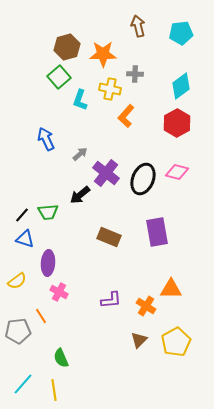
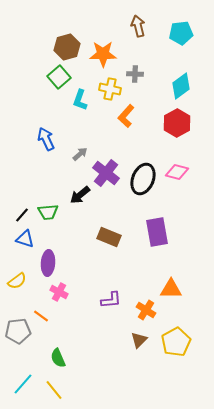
orange cross: moved 4 px down
orange line: rotated 21 degrees counterclockwise
green semicircle: moved 3 px left
yellow line: rotated 30 degrees counterclockwise
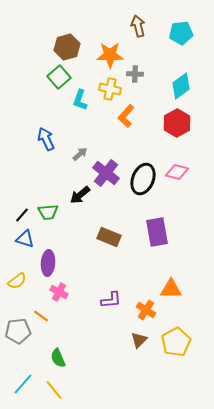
orange star: moved 7 px right, 1 px down
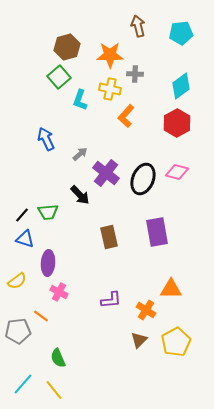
black arrow: rotated 95 degrees counterclockwise
brown rectangle: rotated 55 degrees clockwise
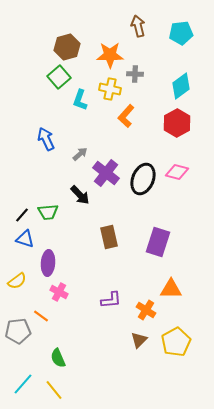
purple rectangle: moved 1 px right, 10 px down; rotated 28 degrees clockwise
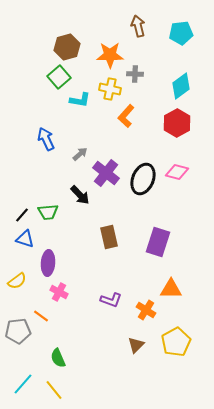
cyan L-shape: rotated 100 degrees counterclockwise
purple L-shape: rotated 25 degrees clockwise
brown triangle: moved 3 px left, 5 px down
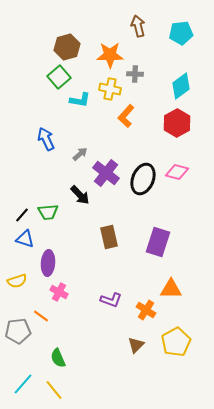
yellow semicircle: rotated 18 degrees clockwise
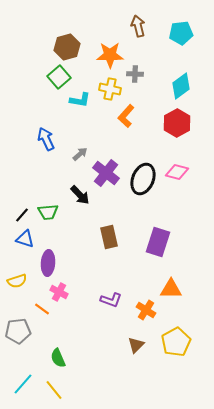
orange line: moved 1 px right, 7 px up
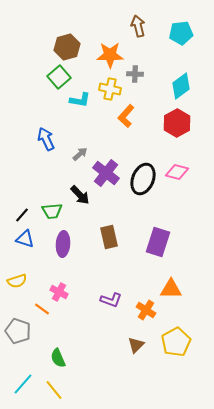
green trapezoid: moved 4 px right, 1 px up
purple ellipse: moved 15 px right, 19 px up
gray pentagon: rotated 25 degrees clockwise
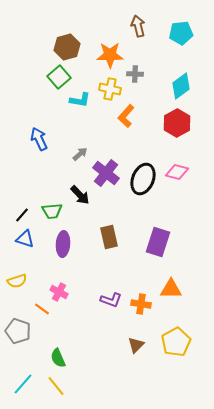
blue arrow: moved 7 px left
orange cross: moved 5 px left, 6 px up; rotated 24 degrees counterclockwise
yellow line: moved 2 px right, 4 px up
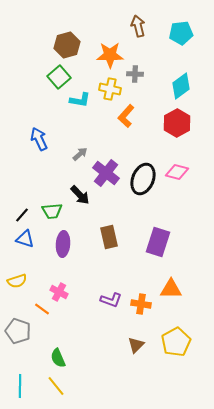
brown hexagon: moved 2 px up
cyan line: moved 3 px left, 2 px down; rotated 40 degrees counterclockwise
